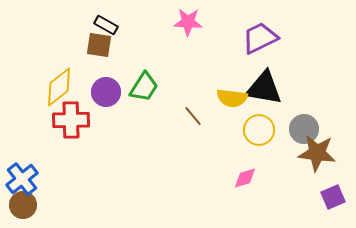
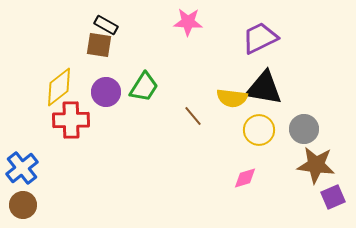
brown star: moved 1 px left, 12 px down
blue cross: moved 11 px up
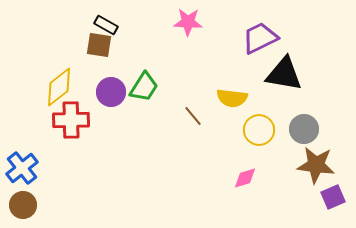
black triangle: moved 20 px right, 14 px up
purple circle: moved 5 px right
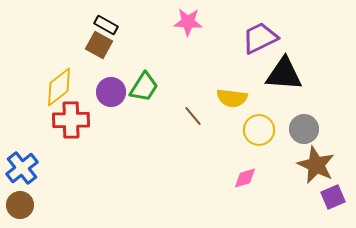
brown square: rotated 20 degrees clockwise
black triangle: rotated 6 degrees counterclockwise
brown star: rotated 18 degrees clockwise
brown circle: moved 3 px left
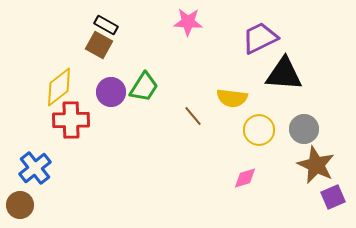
blue cross: moved 13 px right
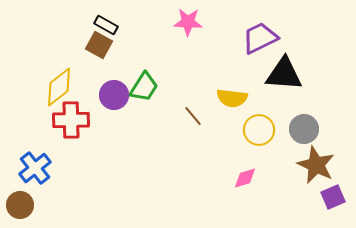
purple circle: moved 3 px right, 3 px down
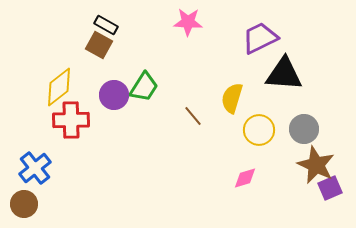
yellow semicircle: rotated 100 degrees clockwise
purple square: moved 3 px left, 9 px up
brown circle: moved 4 px right, 1 px up
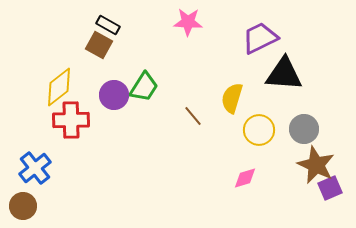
black rectangle: moved 2 px right
brown circle: moved 1 px left, 2 px down
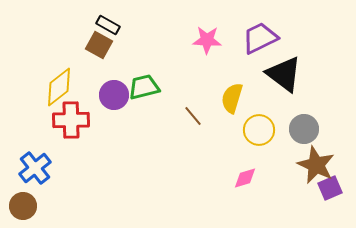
pink star: moved 19 px right, 18 px down
black triangle: rotated 33 degrees clockwise
green trapezoid: rotated 136 degrees counterclockwise
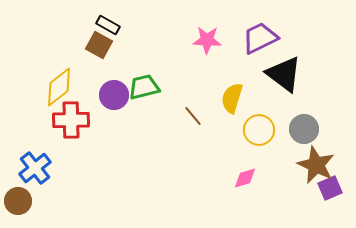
brown circle: moved 5 px left, 5 px up
